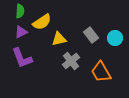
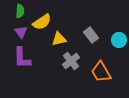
purple triangle: rotated 40 degrees counterclockwise
cyan circle: moved 4 px right, 2 px down
purple L-shape: rotated 20 degrees clockwise
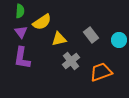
purple L-shape: rotated 10 degrees clockwise
orange trapezoid: rotated 100 degrees clockwise
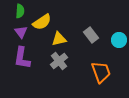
gray cross: moved 12 px left
orange trapezoid: rotated 90 degrees clockwise
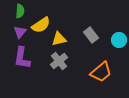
yellow semicircle: moved 1 px left, 3 px down
purple triangle: moved 1 px left; rotated 16 degrees clockwise
orange trapezoid: rotated 70 degrees clockwise
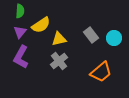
cyan circle: moved 5 px left, 2 px up
purple L-shape: moved 1 px left, 1 px up; rotated 20 degrees clockwise
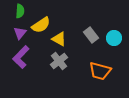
purple triangle: moved 1 px down
yellow triangle: rotated 42 degrees clockwise
purple L-shape: rotated 15 degrees clockwise
orange trapezoid: moved 1 px left, 1 px up; rotated 55 degrees clockwise
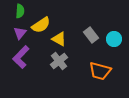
cyan circle: moved 1 px down
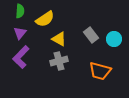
yellow semicircle: moved 4 px right, 6 px up
gray cross: rotated 24 degrees clockwise
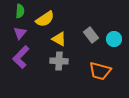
gray cross: rotated 18 degrees clockwise
